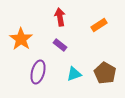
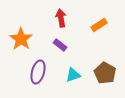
red arrow: moved 1 px right, 1 px down
cyan triangle: moved 1 px left, 1 px down
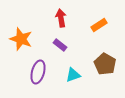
orange star: rotated 15 degrees counterclockwise
brown pentagon: moved 9 px up
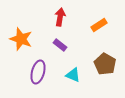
red arrow: moved 1 px left, 1 px up; rotated 18 degrees clockwise
cyan triangle: rotated 42 degrees clockwise
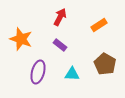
red arrow: rotated 18 degrees clockwise
cyan triangle: moved 1 px left, 1 px up; rotated 21 degrees counterclockwise
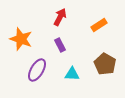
purple rectangle: rotated 24 degrees clockwise
purple ellipse: moved 1 px left, 2 px up; rotated 15 degrees clockwise
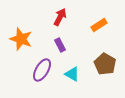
purple ellipse: moved 5 px right
cyan triangle: rotated 28 degrees clockwise
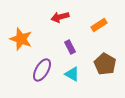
red arrow: rotated 132 degrees counterclockwise
purple rectangle: moved 10 px right, 2 px down
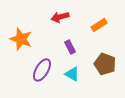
brown pentagon: rotated 10 degrees counterclockwise
